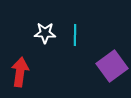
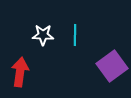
white star: moved 2 px left, 2 px down
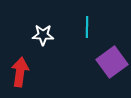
cyan line: moved 12 px right, 8 px up
purple square: moved 4 px up
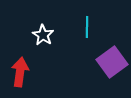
white star: rotated 30 degrees clockwise
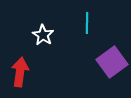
cyan line: moved 4 px up
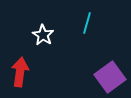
cyan line: rotated 15 degrees clockwise
purple square: moved 2 px left, 15 px down
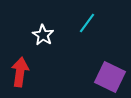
cyan line: rotated 20 degrees clockwise
purple square: rotated 28 degrees counterclockwise
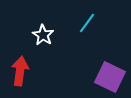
red arrow: moved 1 px up
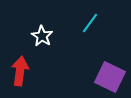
cyan line: moved 3 px right
white star: moved 1 px left, 1 px down
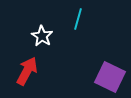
cyan line: moved 12 px left, 4 px up; rotated 20 degrees counterclockwise
red arrow: moved 7 px right; rotated 20 degrees clockwise
